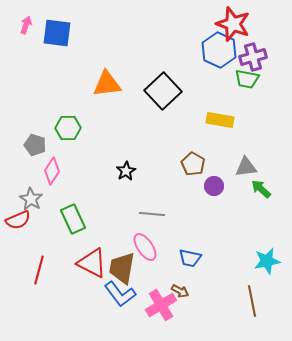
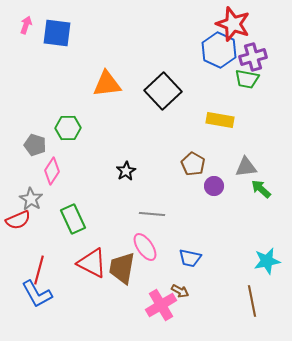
blue L-shape: moved 83 px left; rotated 8 degrees clockwise
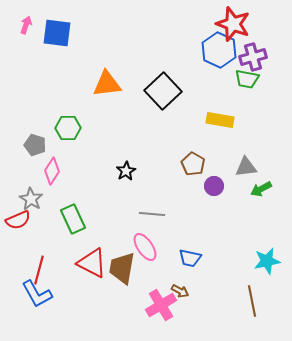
green arrow: rotated 70 degrees counterclockwise
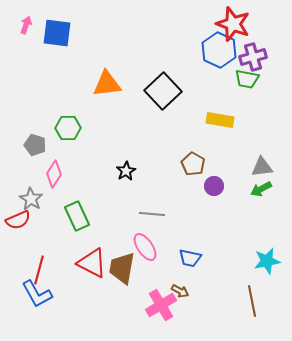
gray triangle: moved 16 px right
pink diamond: moved 2 px right, 3 px down
green rectangle: moved 4 px right, 3 px up
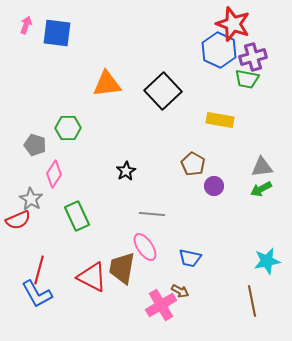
red triangle: moved 14 px down
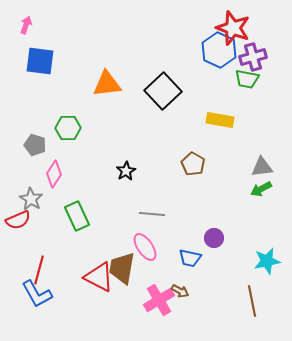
red star: moved 4 px down
blue square: moved 17 px left, 28 px down
purple circle: moved 52 px down
red triangle: moved 7 px right
pink cross: moved 2 px left, 5 px up
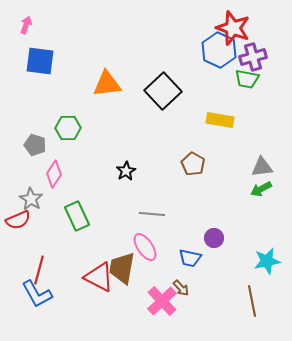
brown arrow: moved 1 px right, 3 px up; rotated 18 degrees clockwise
pink cross: moved 3 px right, 1 px down; rotated 12 degrees counterclockwise
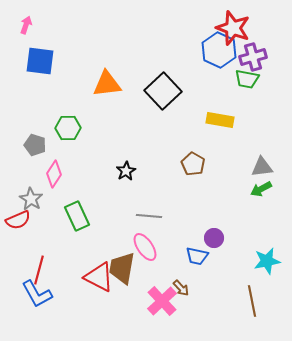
gray line: moved 3 px left, 2 px down
blue trapezoid: moved 7 px right, 2 px up
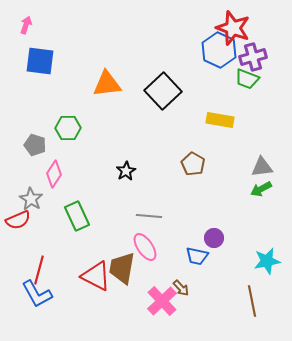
green trapezoid: rotated 10 degrees clockwise
red triangle: moved 3 px left, 1 px up
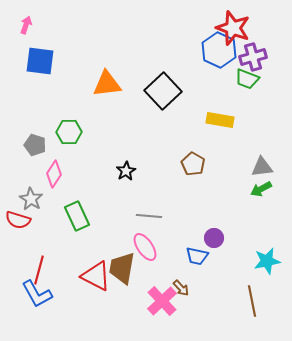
green hexagon: moved 1 px right, 4 px down
red semicircle: rotated 40 degrees clockwise
